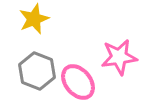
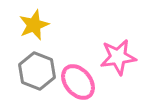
yellow star: moved 6 px down
pink star: moved 1 px left
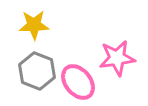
yellow star: rotated 20 degrees clockwise
pink star: moved 1 px left, 1 px down
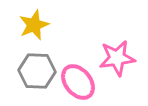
yellow star: rotated 20 degrees counterclockwise
gray hexagon: rotated 18 degrees counterclockwise
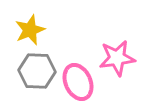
yellow star: moved 4 px left, 5 px down
pink ellipse: rotated 15 degrees clockwise
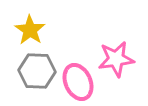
yellow star: rotated 16 degrees counterclockwise
pink star: moved 1 px left, 1 px down
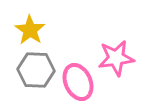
pink star: moved 1 px up
gray hexagon: moved 1 px left, 1 px up
